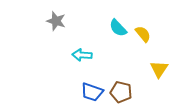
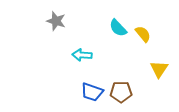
brown pentagon: rotated 15 degrees counterclockwise
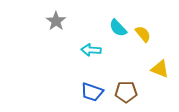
gray star: rotated 18 degrees clockwise
cyan arrow: moved 9 px right, 5 px up
yellow triangle: moved 1 px right; rotated 42 degrees counterclockwise
brown pentagon: moved 5 px right
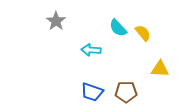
yellow semicircle: moved 1 px up
yellow triangle: rotated 18 degrees counterclockwise
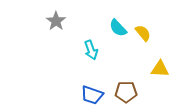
cyan arrow: rotated 114 degrees counterclockwise
blue trapezoid: moved 3 px down
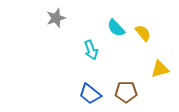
gray star: moved 3 px up; rotated 18 degrees clockwise
cyan semicircle: moved 2 px left
yellow triangle: rotated 18 degrees counterclockwise
blue trapezoid: moved 2 px left, 1 px up; rotated 20 degrees clockwise
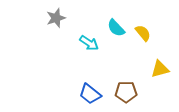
cyan arrow: moved 2 px left, 7 px up; rotated 36 degrees counterclockwise
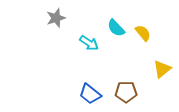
yellow triangle: moved 2 px right; rotated 24 degrees counterclockwise
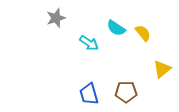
cyan semicircle: rotated 12 degrees counterclockwise
blue trapezoid: moved 1 px left; rotated 35 degrees clockwise
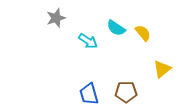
cyan arrow: moved 1 px left, 2 px up
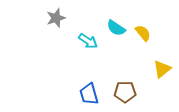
brown pentagon: moved 1 px left
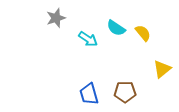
cyan arrow: moved 2 px up
